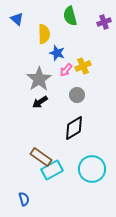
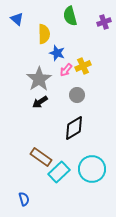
cyan rectangle: moved 7 px right, 2 px down; rotated 15 degrees counterclockwise
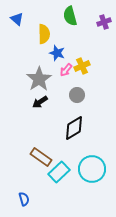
yellow cross: moved 1 px left
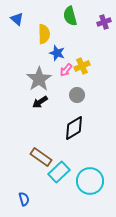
cyan circle: moved 2 px left, 12 px down
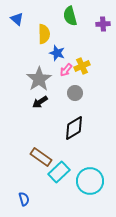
purple cross: moved 1 px left, 2 px down; rotated 16 degrees clockwise
gray circle: moved 2 px left, 2 px up
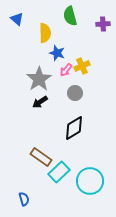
yellow semicircle: moved 1 px right, 1 px up
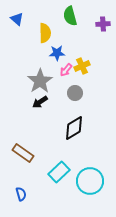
blue star: rotated 21 degrees counterclockwise
gray star: moved 1 px right, 2 px down
brown rectangle: moved 18 px left, 4 px up
blue semicircle: moved 3 px left, 5 px up
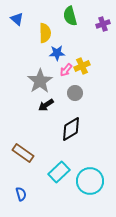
purple cross: rotated 16 degrees counterclockwise
black arrow: moved 6 px right, 3 px down
black diamond: moved 3 px left, 1 px down
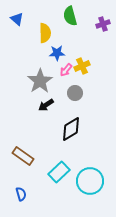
brown rectangle: moved 3 px down
